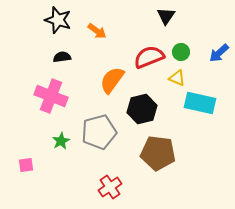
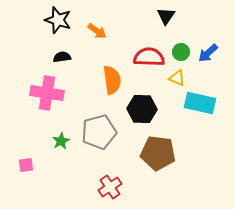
blue arrow: moved 11 px left
red semicircle: rotated 24 degrees clockwise
orange semicircle: rotated 136 degrees clockwise
pink cross: moved 4 px left, 3 px up; rotated 12 degrees counterclockwise
black hexagon: rotated 16 degrees clockwise
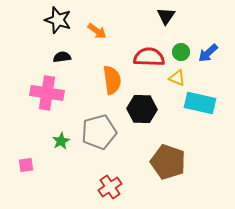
brown pentagon: moved 10 px right, 9 px down; rotated 12 degrees clockwise
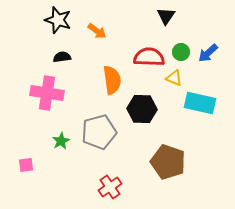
yellow triangle: moved 3 px left
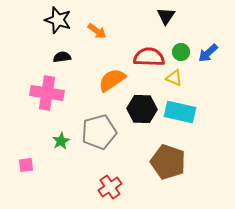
orange semicircle: rotated 116 degrees counterclockwise
cyan rectangle: moved 20 px left, 9 px down
